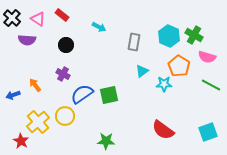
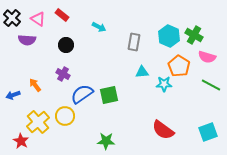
cyan triangle: moved 1 px down; rotated 32 degrees clockwise
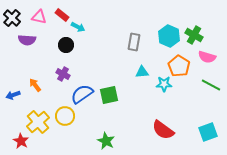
pink triangle: moved 1 px right, 2 px up; rotated 21 degrees counterclockwise
cyan arrow: moved 21 px left
green star: rotated 24 degrees clockwise
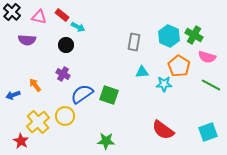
black cross: moved 6 px up
green square: rotated 30 degrees clockwise
green star: rotated 24 degrees counterclockwise
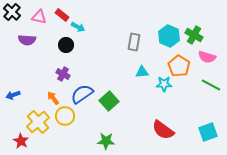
orange arrow: moved 18 px right, 13 px down
green square: moved 6 px down; rotated 30 degrees clockwise
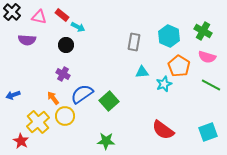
green cross: moved 9 px right, 4 px up
cyan star: rotated 21 degrees counterclockwise
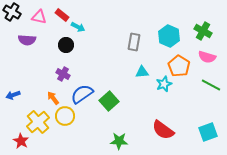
black cross: rotated 12 degrees counterclockwise
green star: moved 13 px right
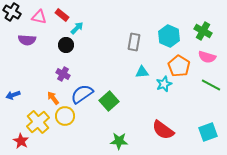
cyan arrow: moved 1 px left, 1 px down; rotated 72 degrees counterclockwise
